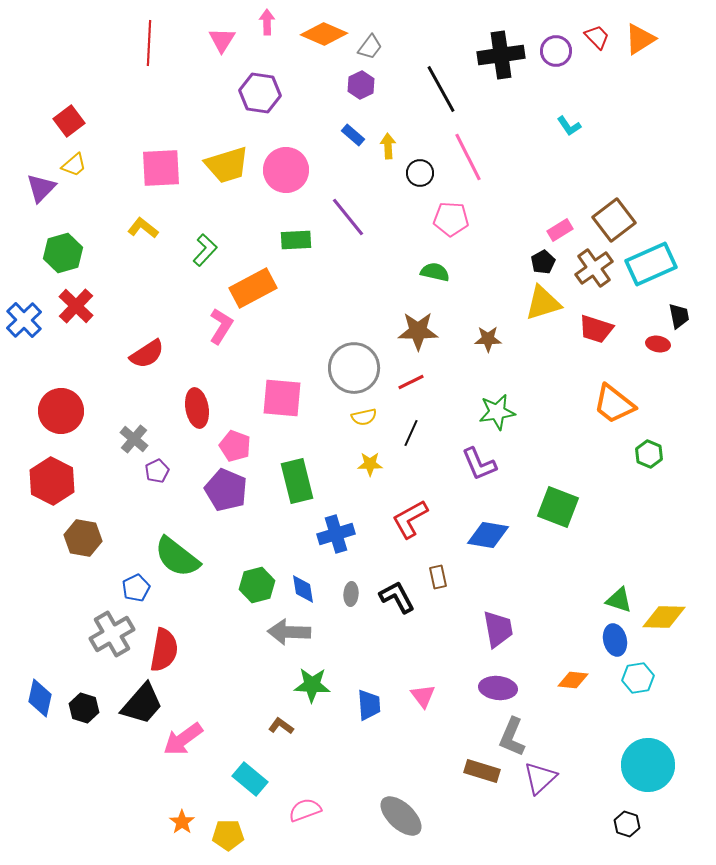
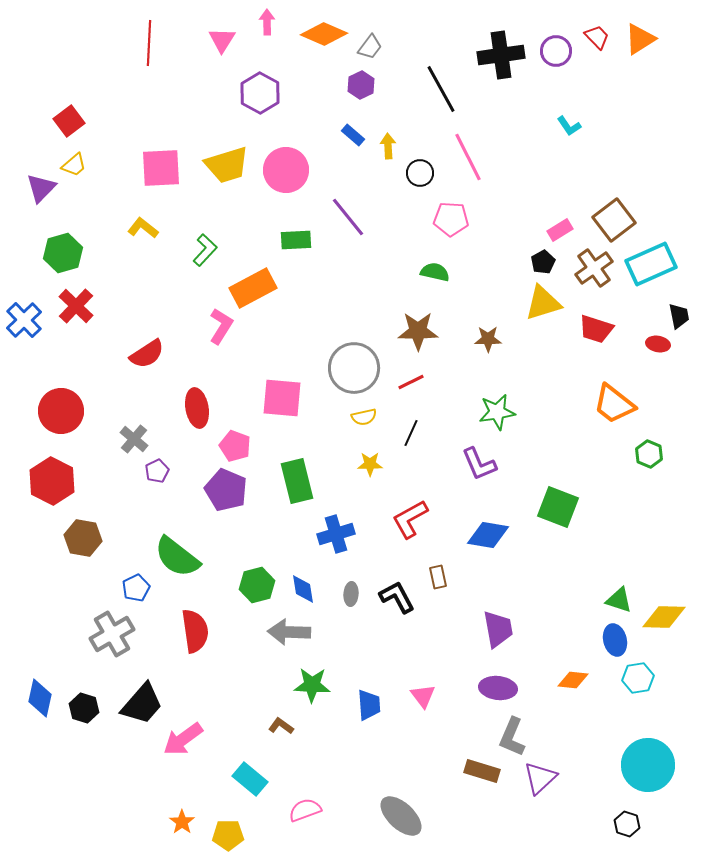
purple hexagon at (260, 93): rotated 21 degrees clockwise
red semicircle at (164, 650): moved 31 px right, 19 px up; rotated 18 degrees counterclockwise
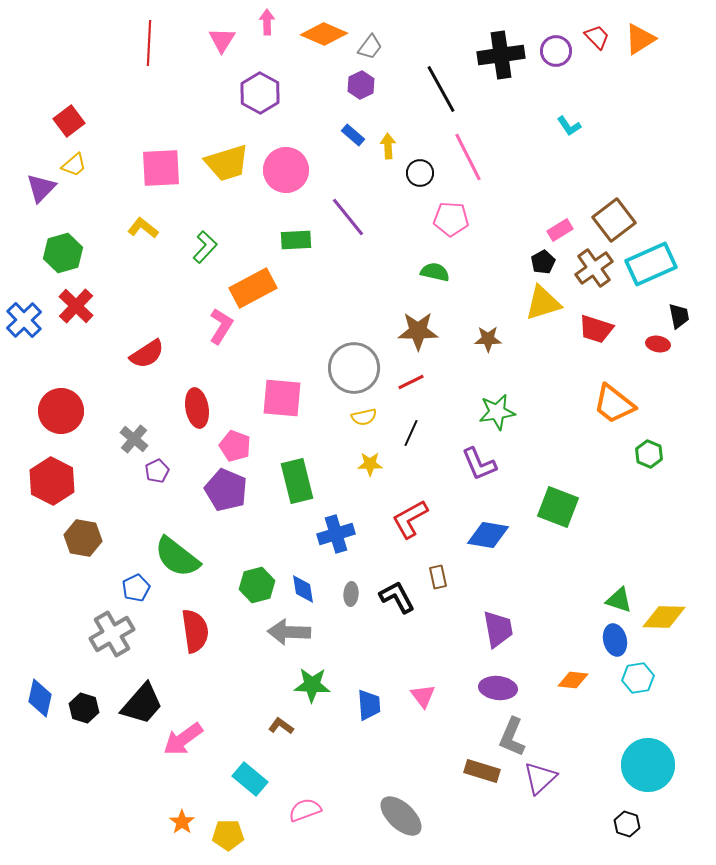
yellow trapezoid at (227, 165): moved 2 px up
green L-shape at (205, 250): moved 3 px up
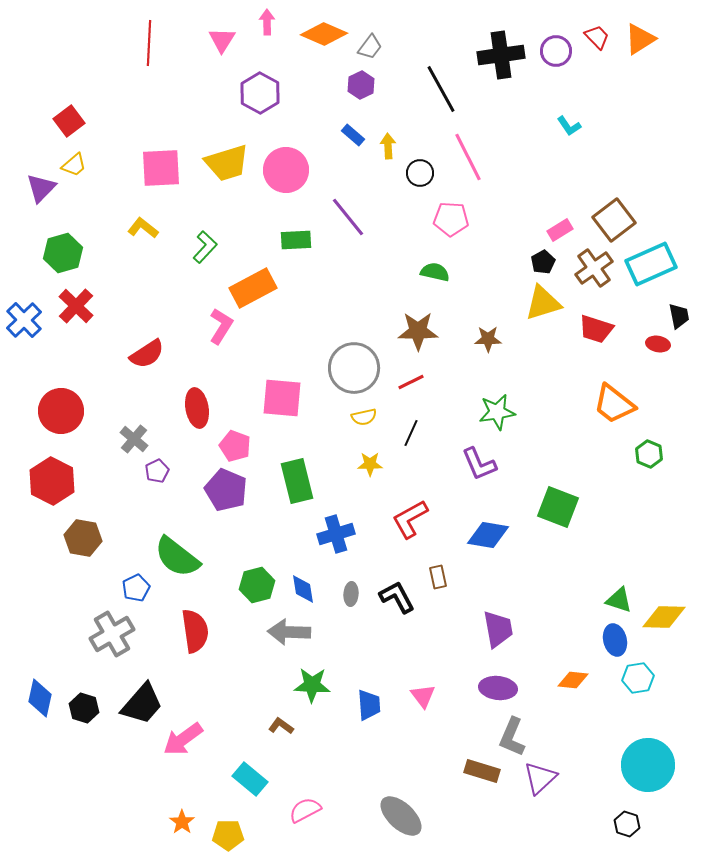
pink semicircle at (305, 810): rotated 8 degrees counterclockwise
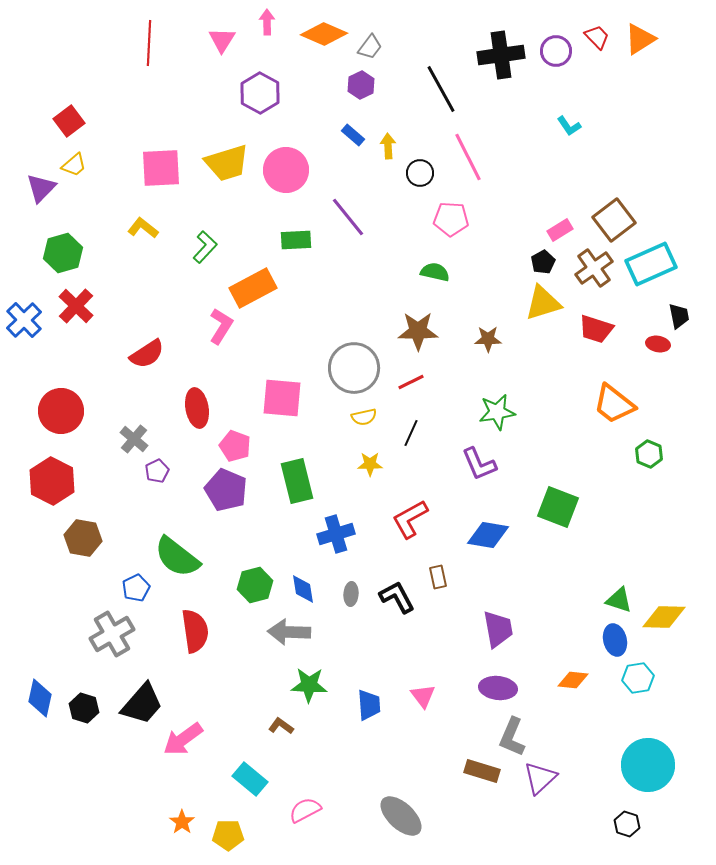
green hexagon at (257, 585): moved 2 px left
green star at (312, 685): moved 3 px left
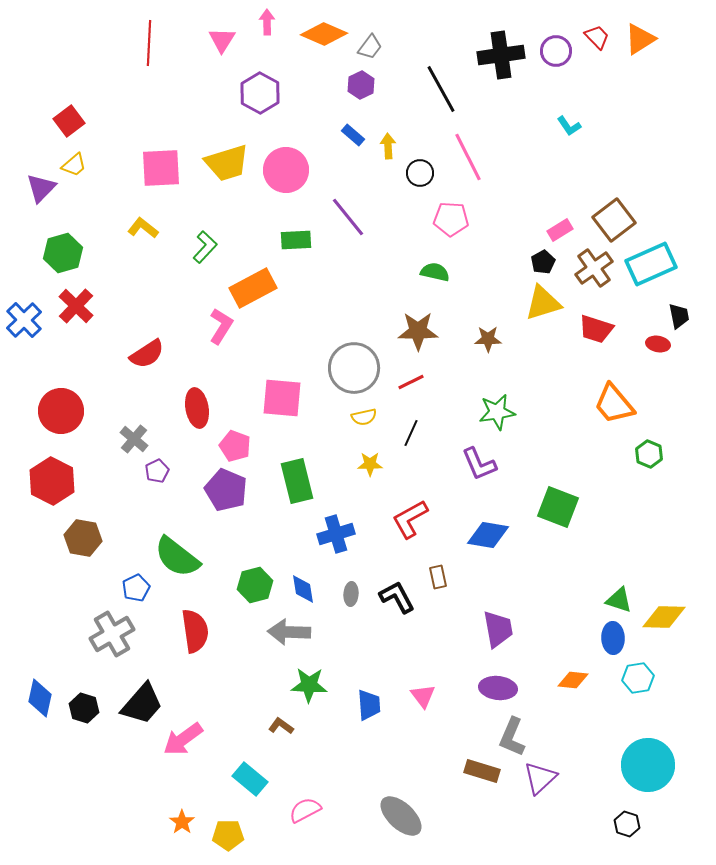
orange trapezoid at (614, 404): rotated 12 degrees clockwise
blue ellipse at (615, 640): moved 2 px left, 2 px up; rotated 12 degrees clockwise
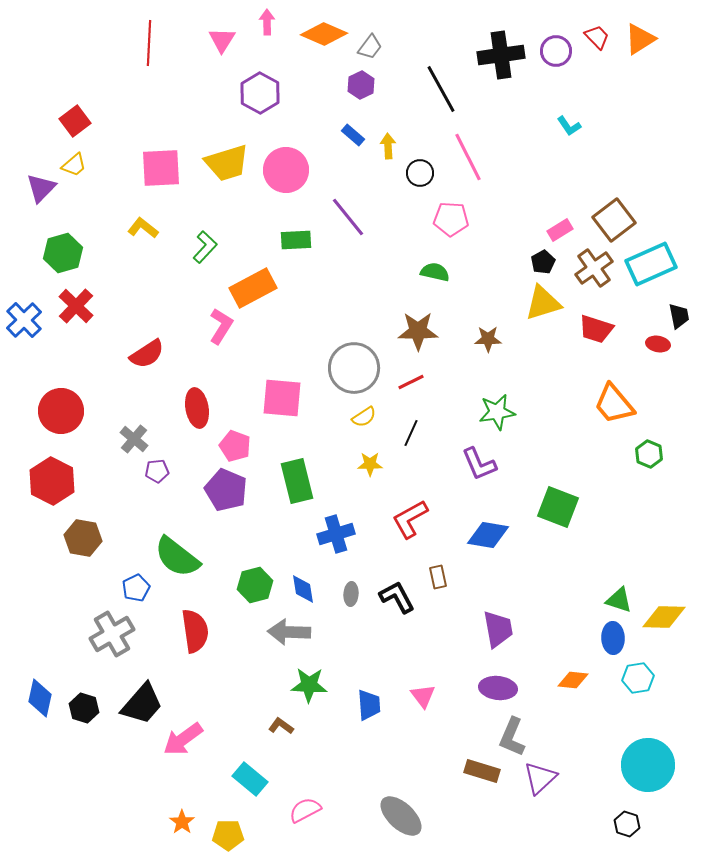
red square at (69, 121): moved 6 px right
yellow semicircle at (364, 417): rotated 20 degrees counterclockwise
purple pentagon at (157, 471): rotated 20 degrees clockwise
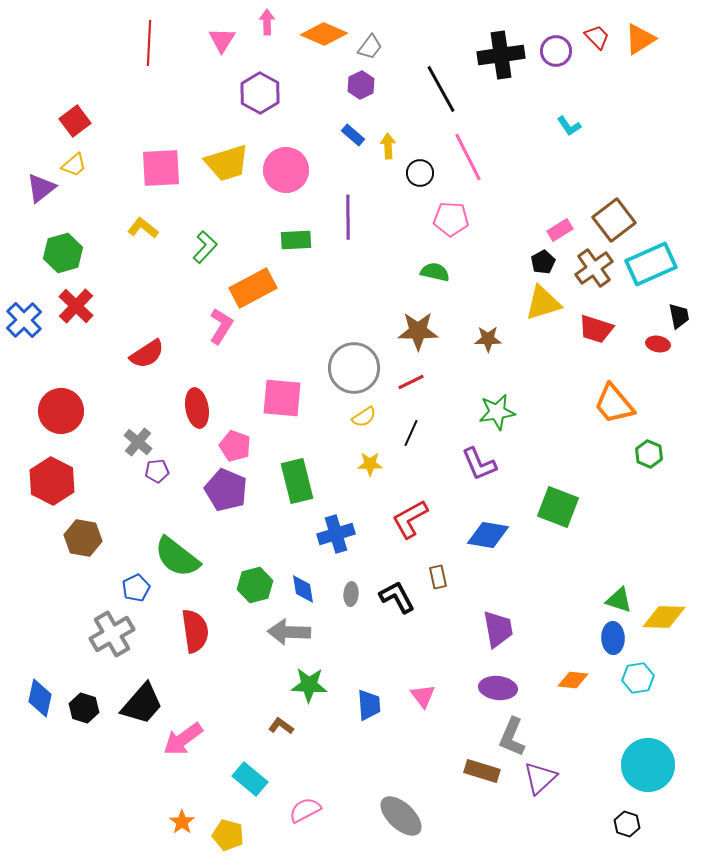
purple triangle at (41, 188): rotated 8 degrees clockwise
purple line at (348, 217): rotated 39 degrees clockwise
gray cross at (134, 439): moved 4 px right, 3 px down
yellow pentagon at (228, 835): rotated 16 degrees clockwise
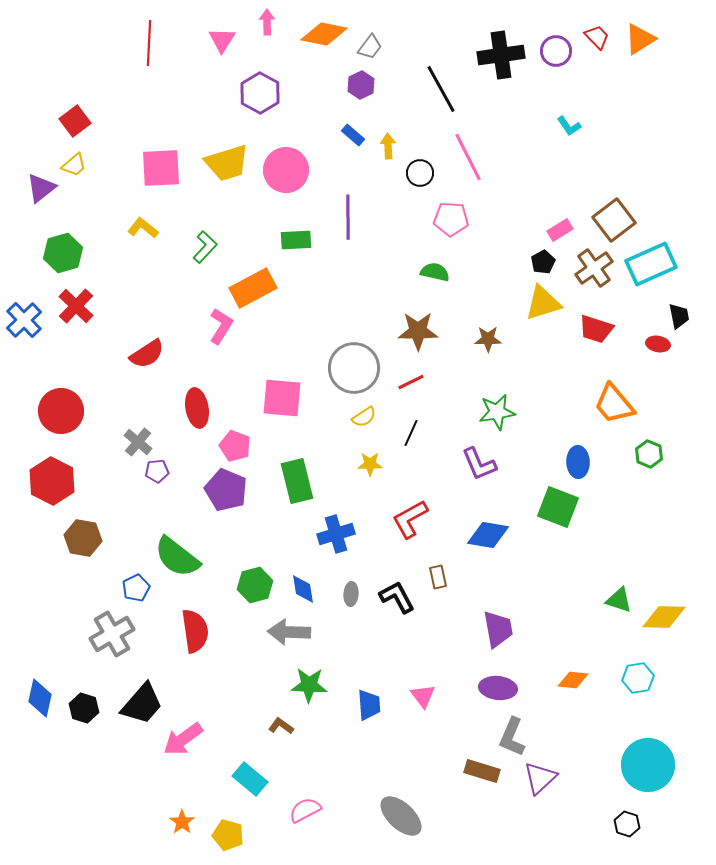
orange diamond at (324, 34): rotated 12 degrees counterclockwise
blue ellipse at (613, 638): moved 35 px left, 176 px up
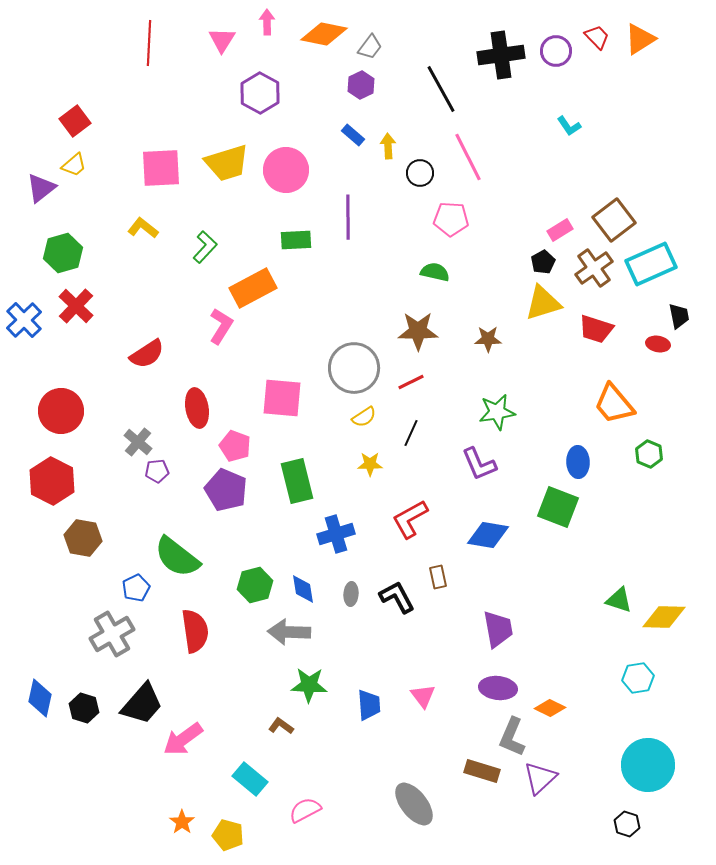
orange diamond at (573, 680): moved 23 px left, 28 px down; rotated 20 degrees clockwise
gray ellipse at (401, 816): moved 13 px right, 12 px up; rotated 9 degrees clockwise
